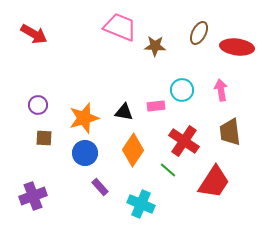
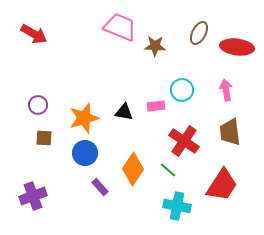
pink arrow: moved 5 px right
orange diamond: moved 19 px down
red trapezoid: moved 8 px right, 3 px down
cyan cross: moved 36 px right, 2 px down; rotated 12 degrees counterclockwise
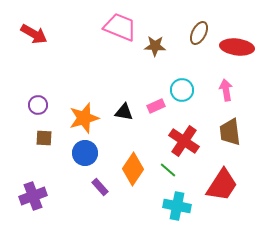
pink rectangle: rotated 18 degrees counterclockwise
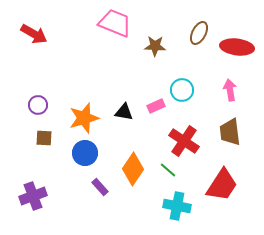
pink trapezoid: moved 5 px left, 4 px up
pink arrow: moved 4 px right
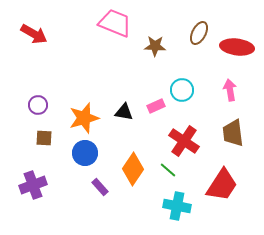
brown trapezoid: moved 3 px right, 1 px down
purple cross: moved 11 px up
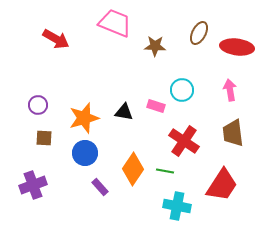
red arrow: moved 22 px right, 5 px down
pink rectangle: rotated 42 degrees clockwise
green line: moved 3 px left, 1 px down; rotated 30 degrees counterclockwise
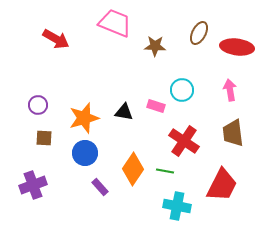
red trapezoid: rotated 6 degrees counterclockwise
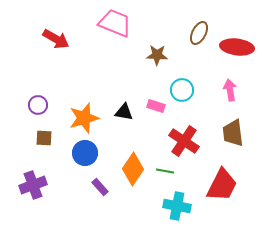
brown star: moved 2 px right, 9 px down
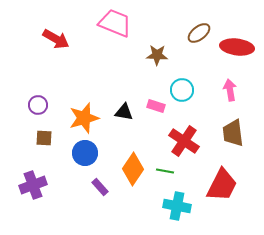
brown ellipse: rotated 25 degrees clockwise
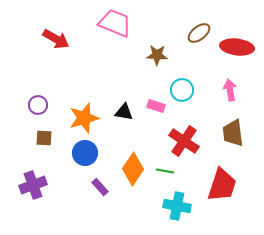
red trapezoid: rotated 9 degrees counterclockwise
